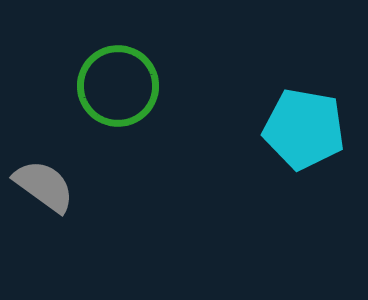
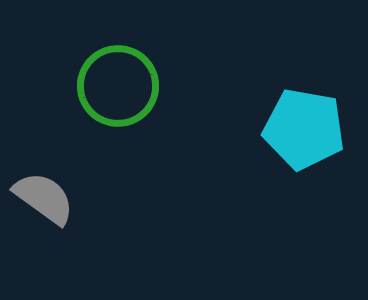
gray semicircle: moved 12 px down
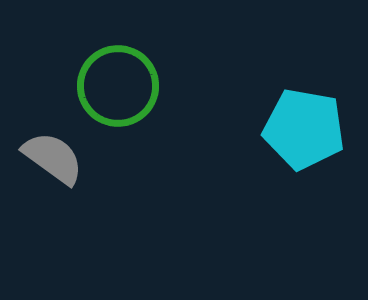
gray semicircle: moved 9 px right, 40 px up
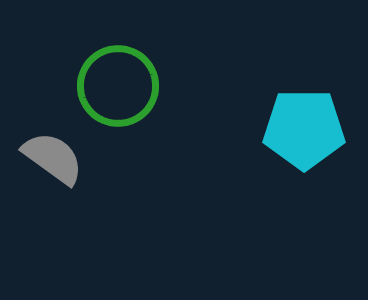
cyan pentagon: rotated 10 degrees counterclockwise
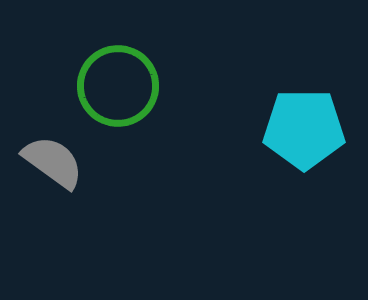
gray semicircle: moved 4 px down
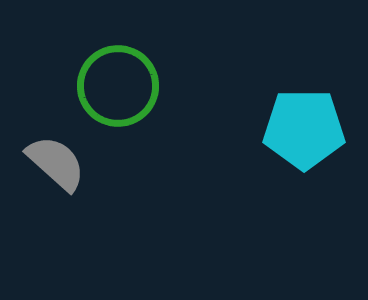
gray semicircle: moved 3 px right, 1 px down; rotated 6 degrees clockwise
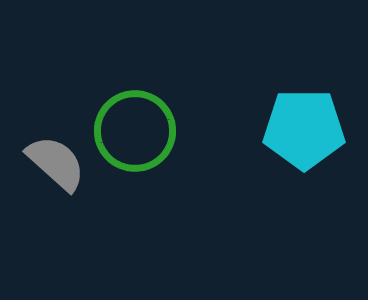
green circle: moved 17 px right, 45 px down
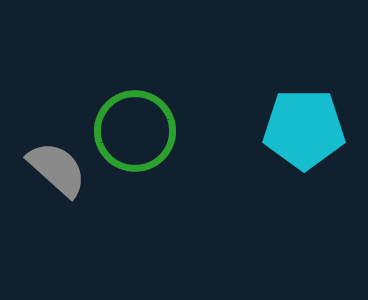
gray semicircle: moved 1 px right, 6 px down
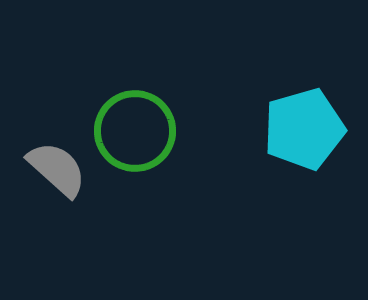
cyan pentagon: rotated 16 degrees counterclockwise
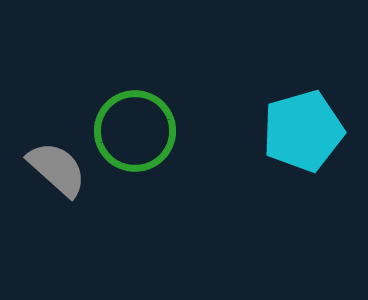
cyan pentagon: moved 1 px left, 2 px down
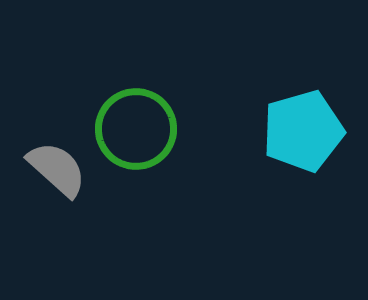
green circle: moved 1 px right, 2 px up
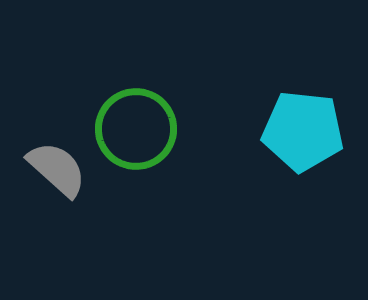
cyan pentagon: rotated 22 degrees clockwise
